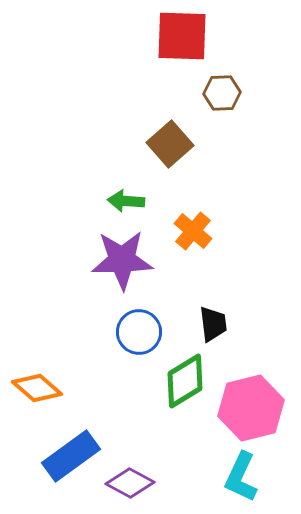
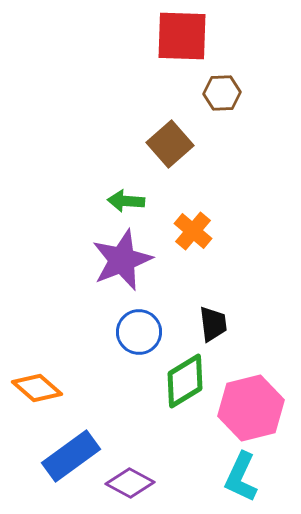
purple star: rotated 20 degrees counterclockwise
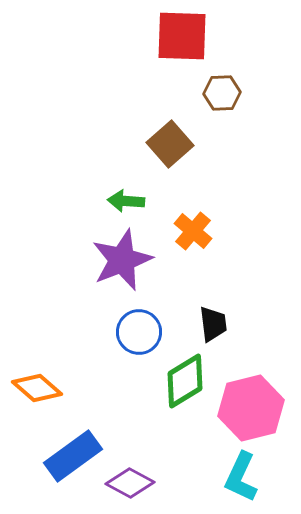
blue rectangle: moved 2 px right
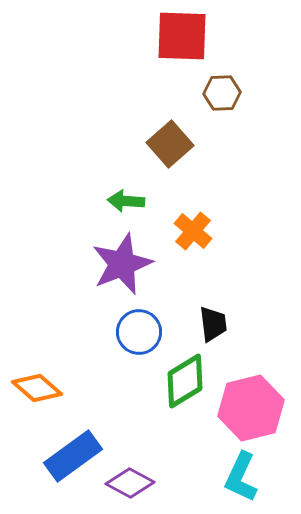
purple star: moved 4 px down
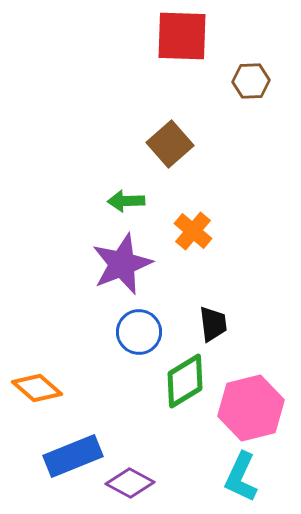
brown hexagon: moved 29 px right, 12 px up
green arrow: rotated 6 degrees counterclockwise
blue rectangle: rotated 14 degrees clockwise
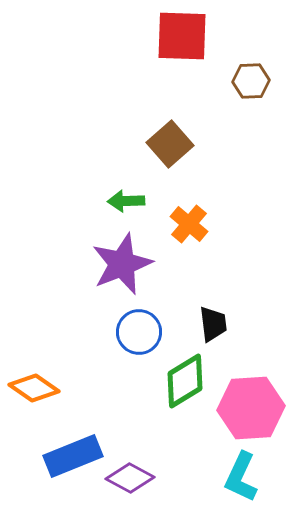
orange cross: moved 4 px left, 7 px up
orange diamond: moved 3 px left; rotated 6 degrees counterclockwise
pink hexagon: rotated 10 degrees clockwise
purple diamond: moved 5 px up
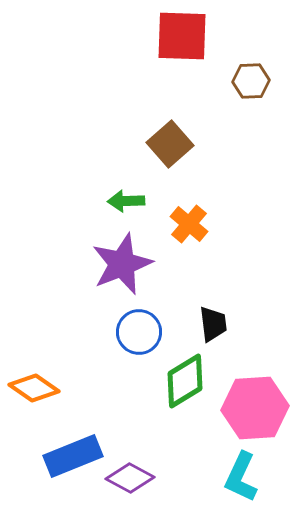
pink hexagon: moved 4 px right
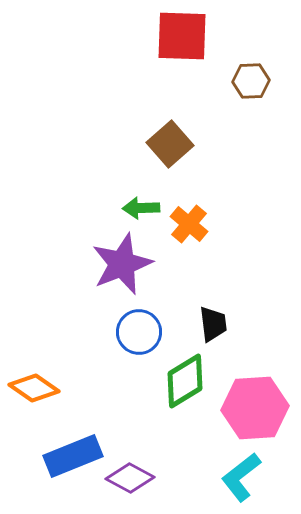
green arrow: moved 15 px right, 7 px down
cyan L-shape: rotated 27 degrees clockwise
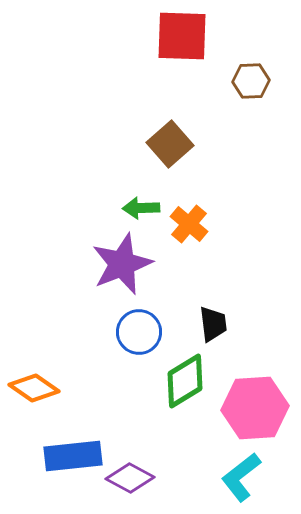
blue rectangle: rotated 16 degrees clockwise
